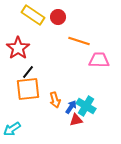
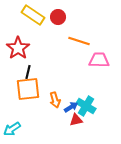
black line: rotated 24 degrees counterclockwise
blue arrow: rotated 24 degrees clockwise
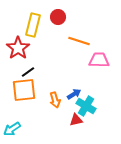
yellow rectangle: moved 10 px down; rotated 70 degrees clockwise
black line: rotated 40 degrees clockwise
orange square: moved 4 px left, 1 px down
blue arrow: moved 3 px right, 13 px up
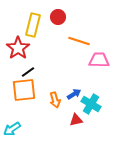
cyan cross: moved 5 px right, 2 px up
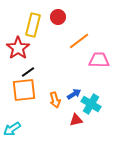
orange line: rotated 55 degrees counterclockwise
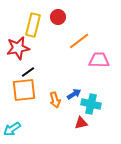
red star: rotated 25 degrees clockwise
cyan cross: rotated 18 degrees counterclockwise
red triangle: moved 5 px right, 3 px down
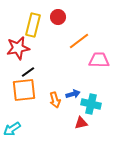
blue arrow: moved 1 px left; rotated 16 degrees clockwise
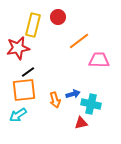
cyan arrow: moved 6 px right, 14 px up
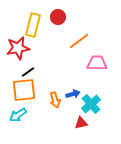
pink trapezoid: moved 2 px left, 3 px down
cyan cross: rotated 36 degrees clockwise
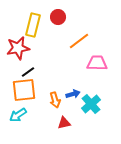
red triangle: moved 17 px left
